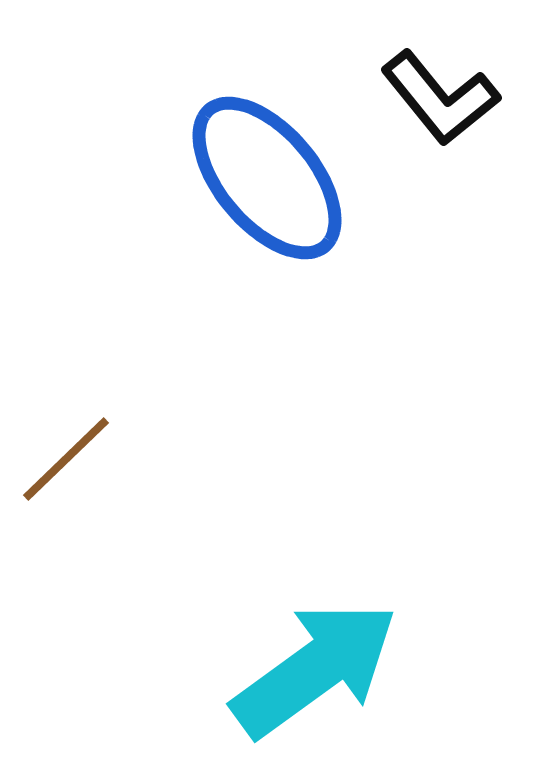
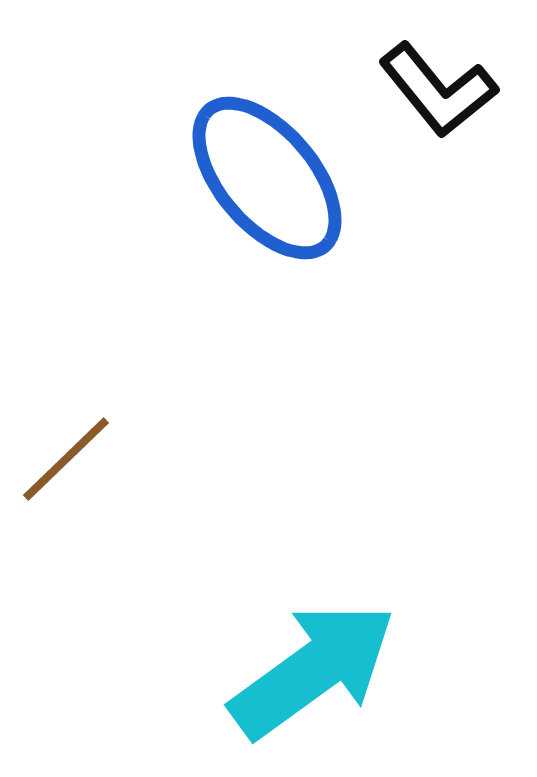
black L-shape: moved 2 px left, 8 px up
cyan arrow: moved 2 px left, 1 px down
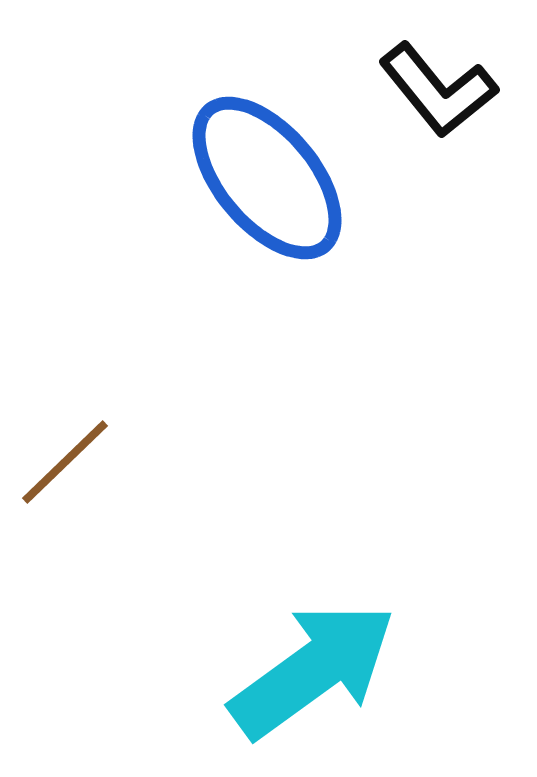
brown line: moved 1 px left, 3 px down
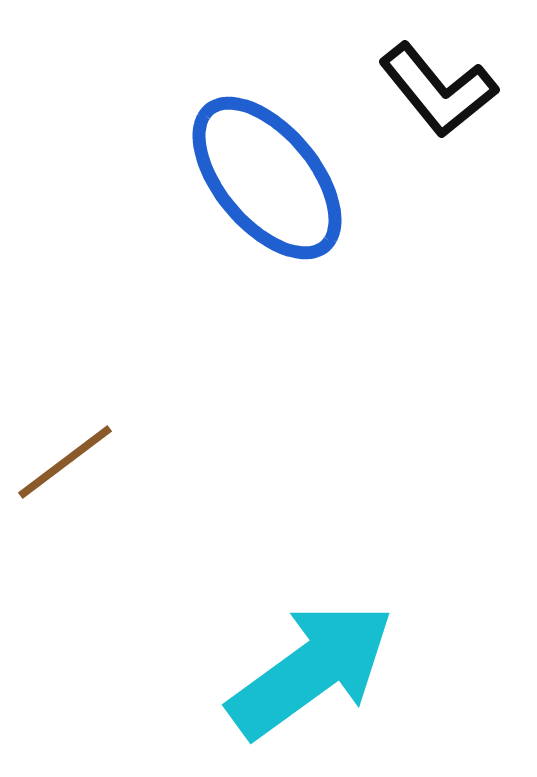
brown line: rotated 7 degrees clockwise
cyan arrow: moved 2 px left
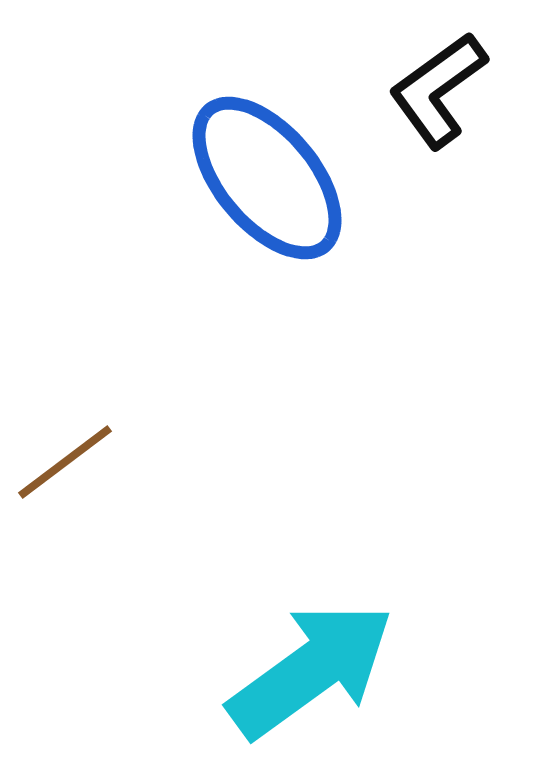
black L-shape: rotated 93 degrees clockwise
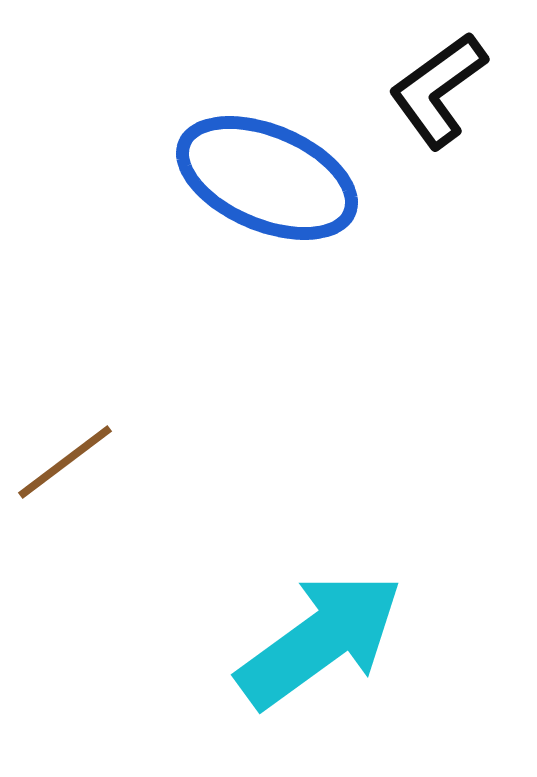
blue ellipse: rotated 27 degrees counterclockwise
cyan arrow: moved 9 px right, 30 px up
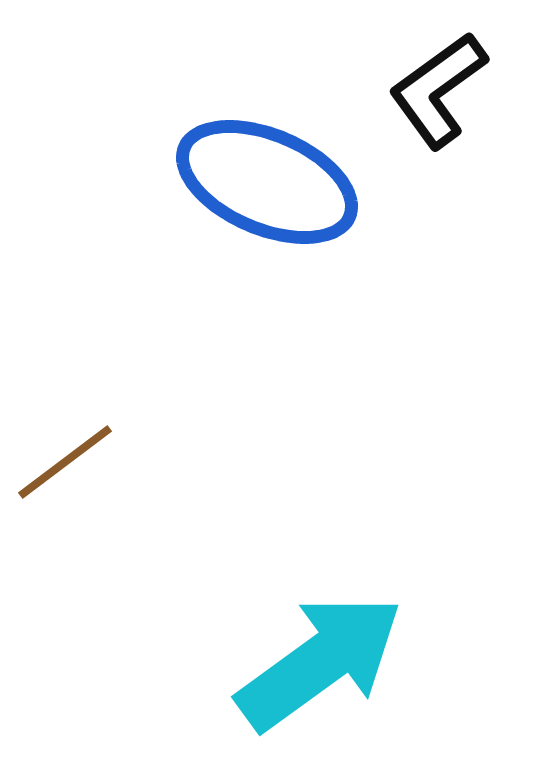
blue ellipse: moved 4 px down
cyan arrow: moved 22 px down
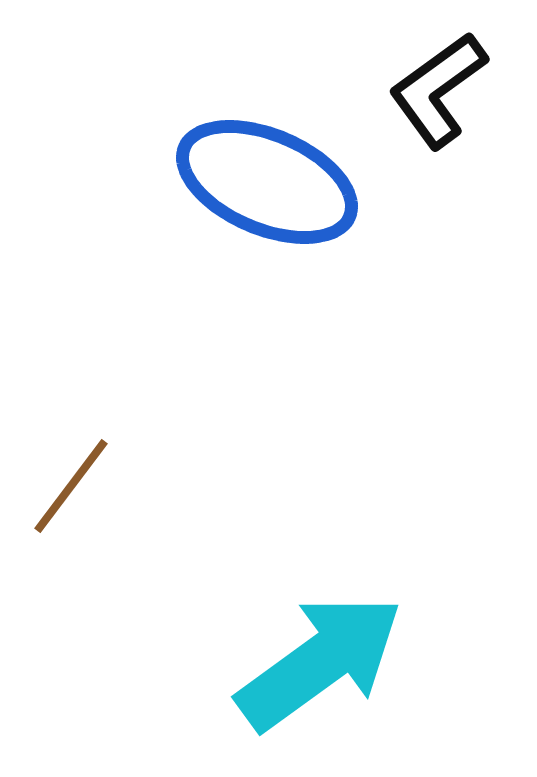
brown line: moved 6 px right, 24 px down; rotated 16 degrees counterclockwise
